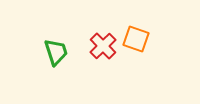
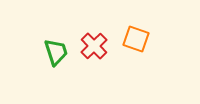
red cross: moved 9 px left
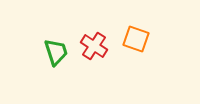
red cross: rotated 12 degrees counterclockwise
